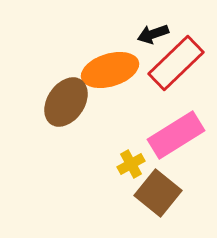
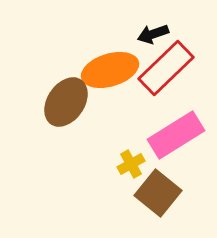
red rectangle: moved 10 px left, 5 px down
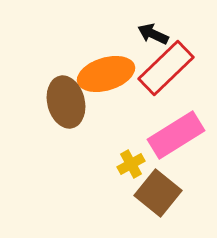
black arrow: rotated 44 degrees clockwise
orange ellipse: moved 4 px left, 4 px down
brown ellipse: rotated 48 degrees counterclockwise
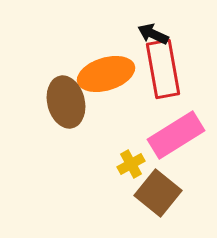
red rectangle: moved 3 px left, 1 px down; rotated 56 degrees counterclockwise
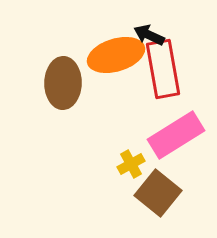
black arrow: moved 4 px left, 1 px down
orange ellipse: moved 10 px right, 19 px up
brown ellipse: moved 3 px left, 19 px up; rotated 15 degrees clockwise
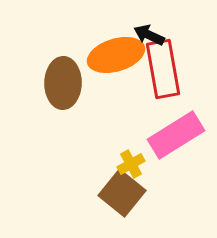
brown square: moved 36 px left
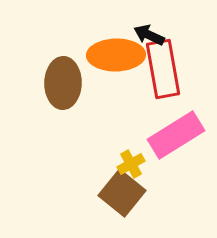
orange ellipse: rotated 16 degrees clockwise
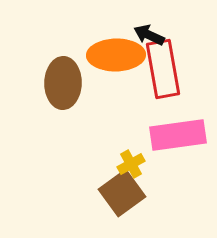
pink rectangle: moved 2 px right; rotated 24 degrees clockwise
brown square: rotated 15 degrees clockwise
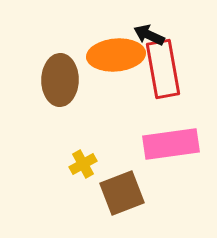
orange ellipse: rotated 4 degrees counterclockwise
brown ellipse: moved 3 px left, 3 px up
pink rectangle: moved 7 px left, 9 px down
yellow cross: moved 48 px left
brown square: rotated 15 degrees clockwise
